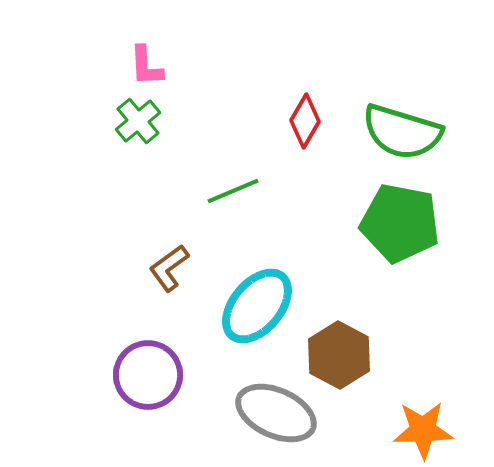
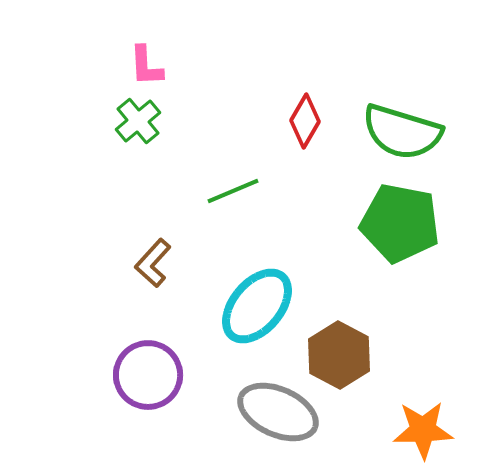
brown L-shape: moved 16 px left, 5 px up; rotated 12 degrees counterclockwise
gray ellipse: moved 2 px right, 1 px up
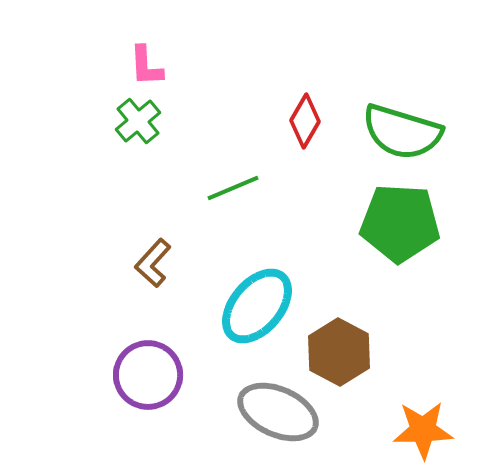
green line: moved 3 px up
green pentagon: rotated 8 degrees counterclockwise
brown hexagon: moved 3 px up
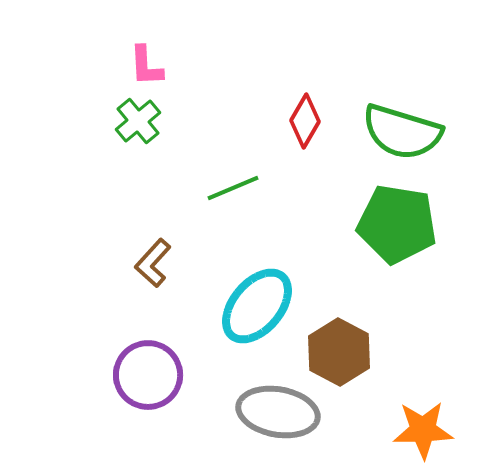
green pentagon: moved 3 px left, 1 px down; rotated 6 degrees clockwise
gray ellipse: rotated 14 degrees counterclockwise
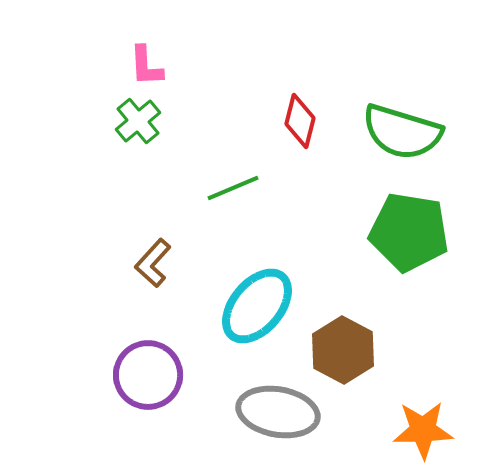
red diamond: moved 5 px left; rotated 16 degrees counterclockwise
green pentagon: moved 12 px right, 8 px down
brown hexagon: moved 4 px right, 2 px up
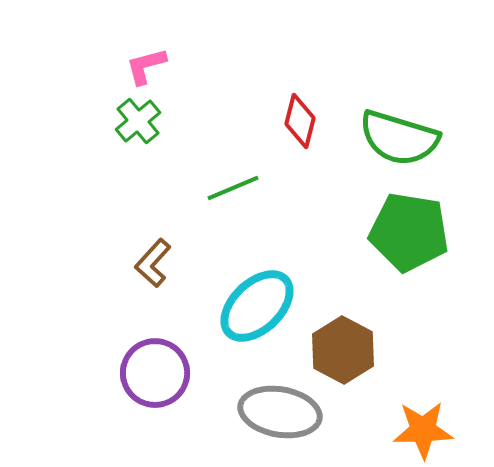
pink L-shape: rotated 78 degrees clockwise
green semicircle: moved 3 px left, 6 px down
cyan ellipse: rotated 6 degrees clockwise
purple circle: moved 7 px right, 2 px up
gray ellipse: moved 2 px right
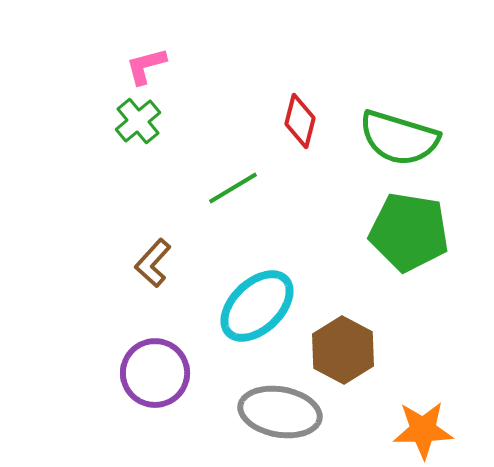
green line: rotated 8 degrees counterclockwise
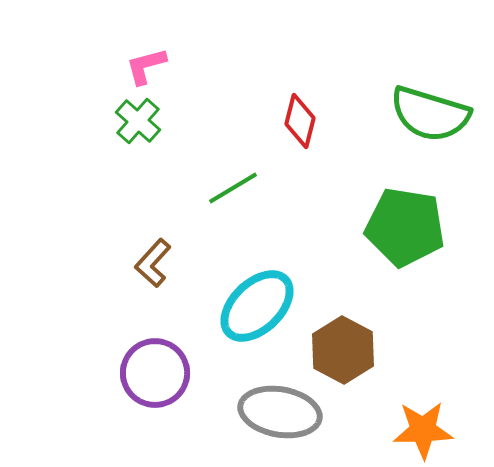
green cross: rotated 9 degrees counterclockwise
green semicircle: moved 31 px right, 24 px up
green pentagon: moved 4 px left, 5 px up
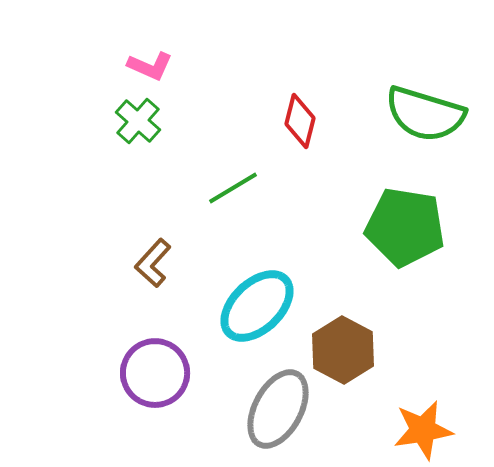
pink L-shape: moved 4 px right; rotated 141 degrees counterclockwise
green semicircle: moved 5 px left
gray ellipse: moved 2 px left, 3 px up; rotated 72 degrees counterclockwise
orange star: rotated 8 degrees counterclockwise
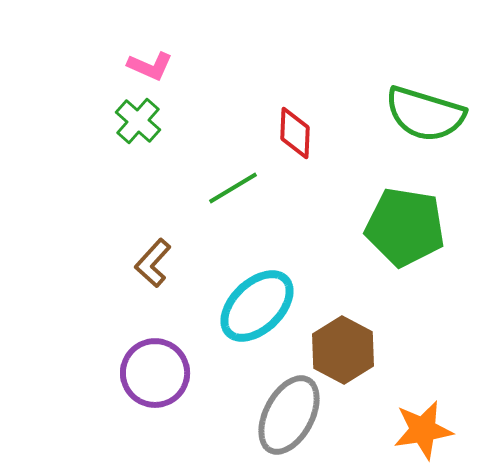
red diamond: moved 5 px left, 12 px down; rotated 12 degrees counterclockwise
gray ellipse: moved 11 px right, 6 px down
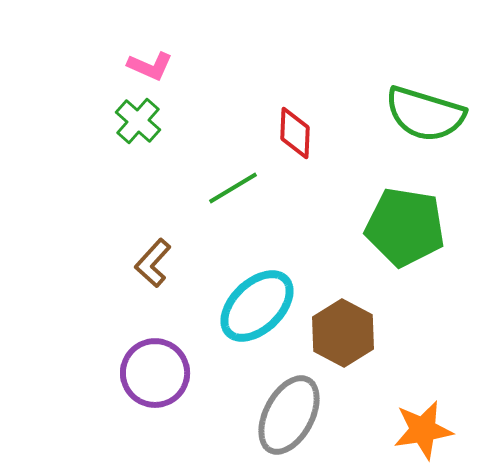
brown hexagon: moved 17 px up
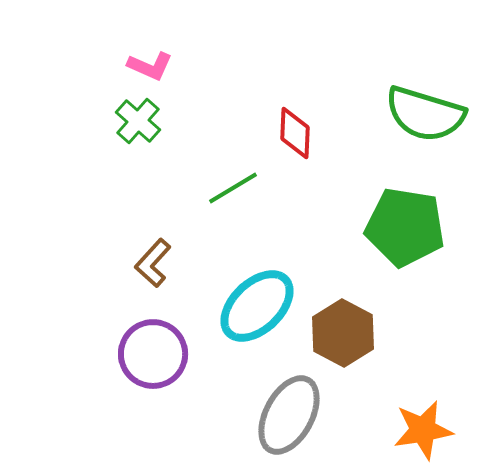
purple circle: moved 2 px left, 19 px up
